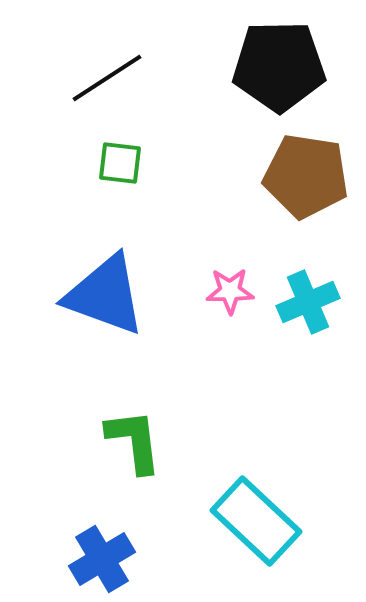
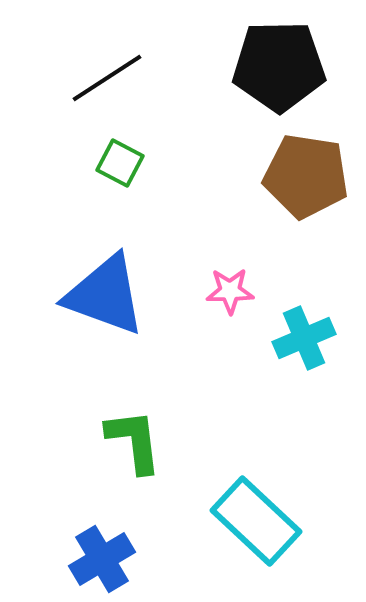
green square: rotated 21 degrees clockwise
cyan cross: moved 4 px left, 36 px down
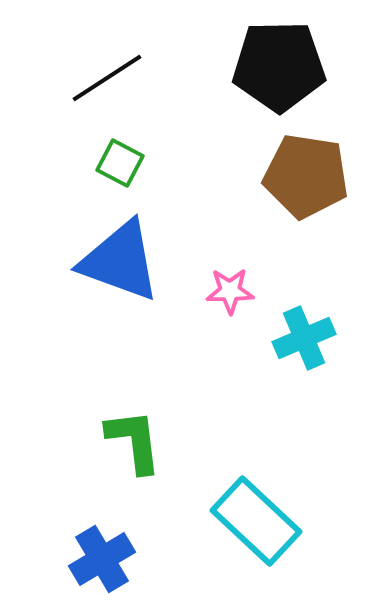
blue triangle: moved 15 px right, 34 px up
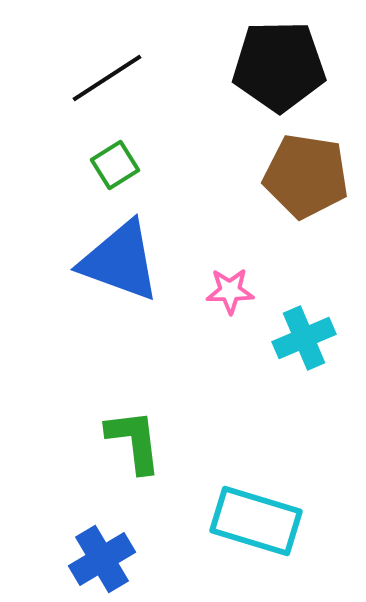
green square: moved 5 px left, 2 px down; rotated 30 degrees clockwise
cyan rectangle: rotated 26 degrees counterclockwise
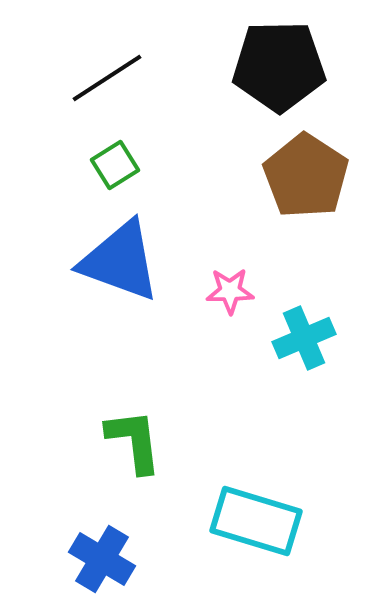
brown pentagon: rotated 24 degrees clockwise
blue cross: rotated 28 degrees counterclockwise
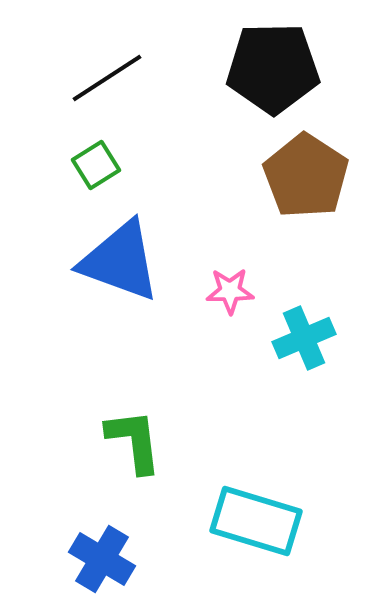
black pentagon: moved 6 px left, 2 px down
green square: moved 19 px left
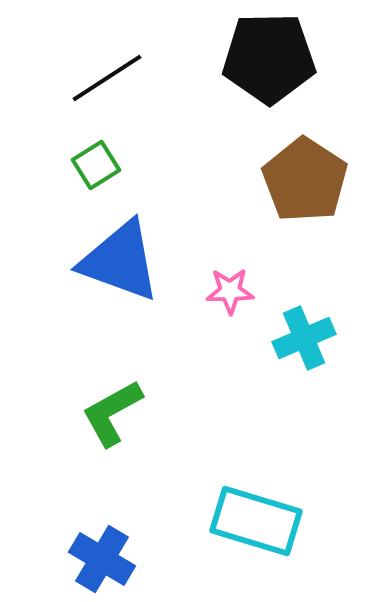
black pentagon: moved 4 px left, 10 px up
brown pentagon: moved 1 px left, 4 px down
green L-shape: moved 22 px left, 28 px up; rotated 112 degrees counterclockwise
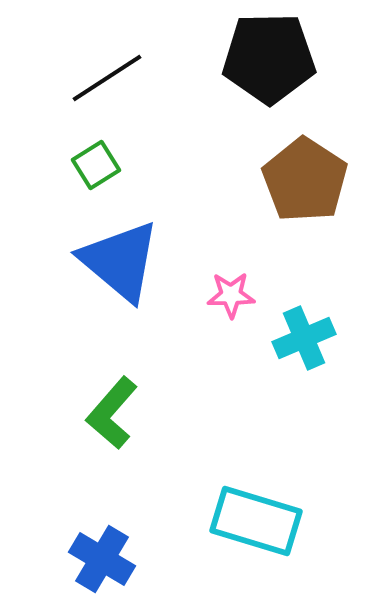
blue triangle: rotated 20 degrees clockwise
pink star: moved 1 px right, 4 px down
green L-shape: rotated 20 degrees counterclockwise
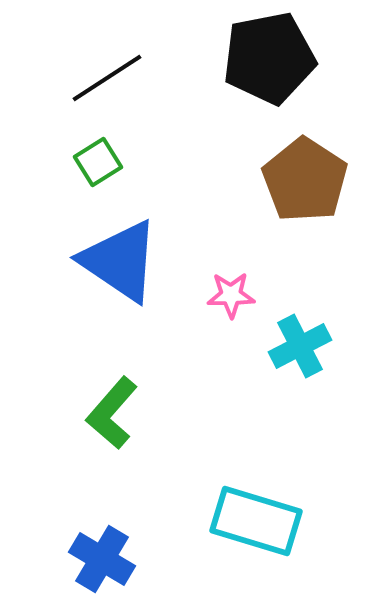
black pentagon: rotated 10 degrees counterclockwise
green square: moved 2 px right, 3 px up
blue triangle: rotated 6 degrees counterclockwise
cyan cross: moved 4 px left, 8 px down; rotated 4 degrees counterclockwise
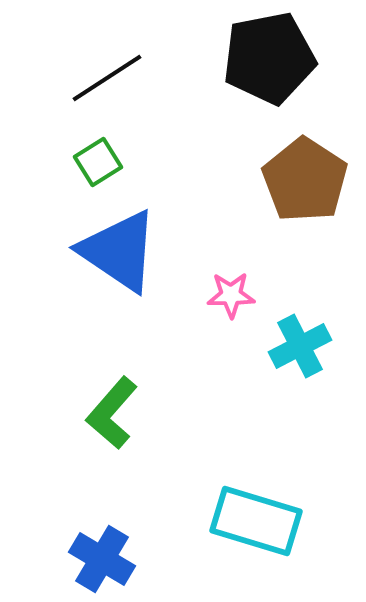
blue triangle: moved 1 px left, 10 px up
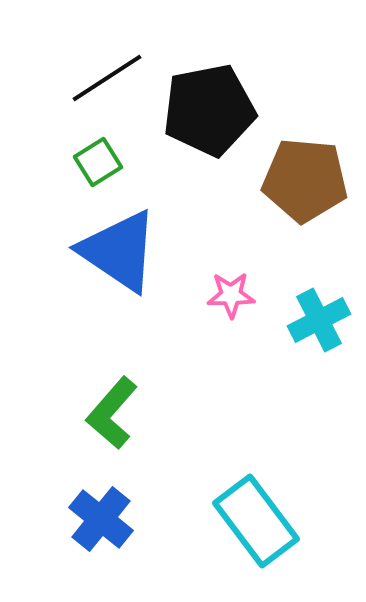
black pentagon: moved 60 px left, 52 px down
brown pentagon: rotated 28 degrees counterclockwise
cyan cross: moved 19 px right, 26 px up
cyan rectangle: rotated 36 degrees clockwise
blue cross: moved 1 px left, 40 px up; rotated 8 degrees clockwise
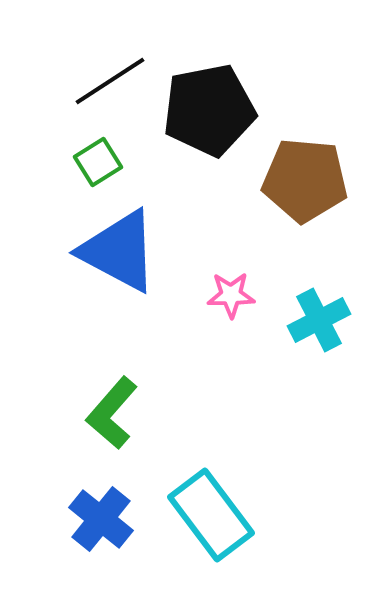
black line: moved 3 px right, 3 px down
blue triangle: rotated 6 degrees counterclockwise
cyan rectangle: moved 45 px left, 6 px up
